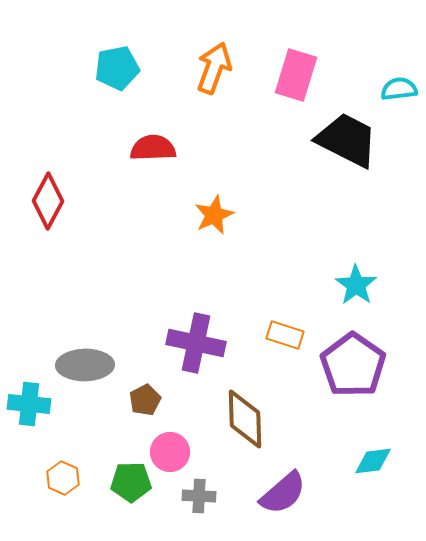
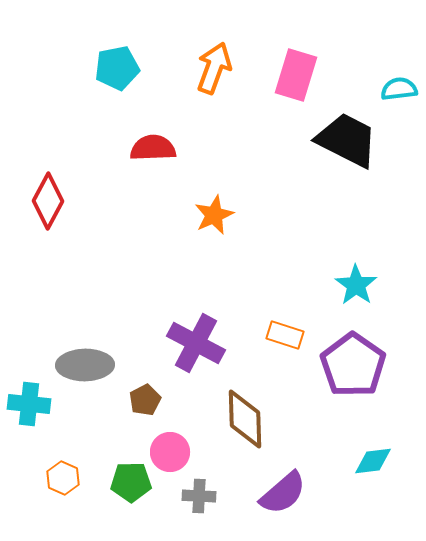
purple cross: rotated 16 degrees clockwise
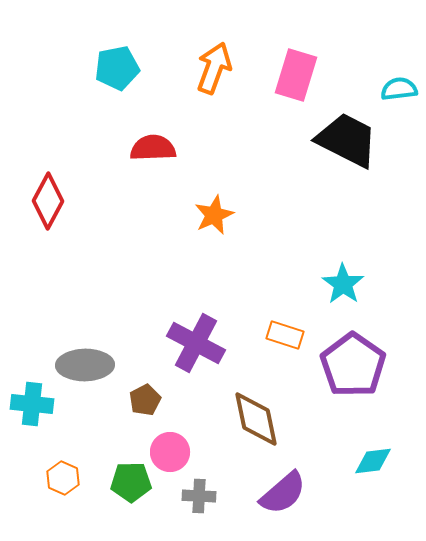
cyan star: moved 13 px left, 1 px up
cyan cross: moved 3 px right
brown diamond: moved 11 px right; rotated 10 degrees counterclockwise
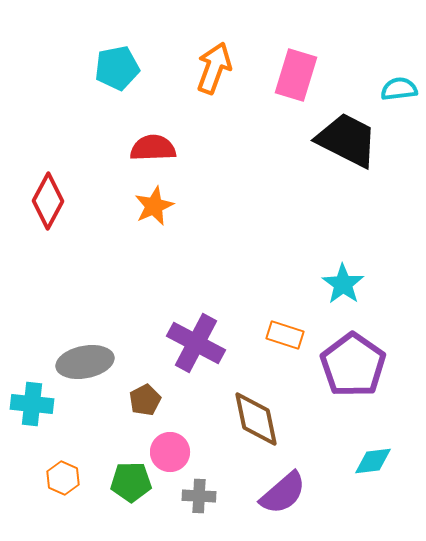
orange star: moved 60 px left, 9 px up
gray ellipse: moved 3 px up; rotated 10 degrees counterclockwise
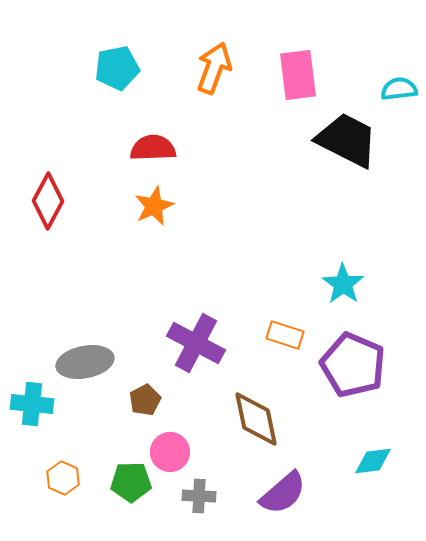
pink rectangle: moved 2 px right; rotated 24 degrees counterclockwise
purple pentagon: rotated 12 degrees counterclockwise
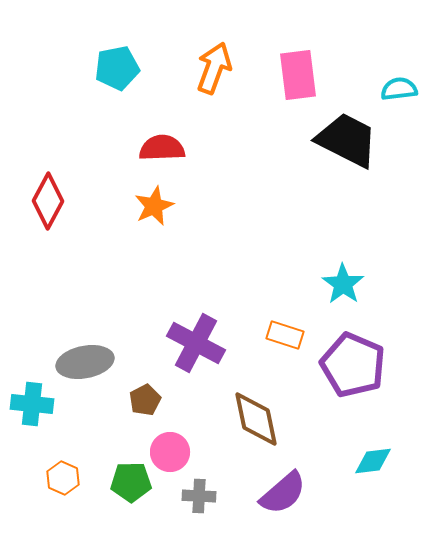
red semicircle: moved 9 px right
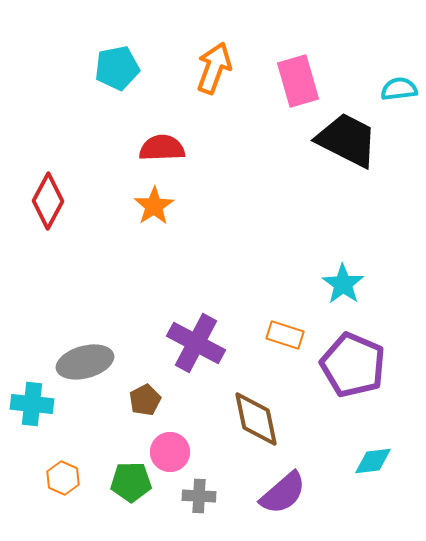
pink rectangle: moved 6 px down; rotated 9 degrees counterclockwise
orange star: rotated 9 degrees counterclockwise
gray ellipse: rotated 4 degrees counterclockwise
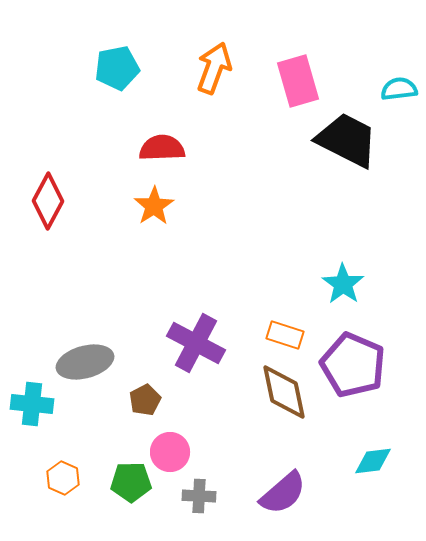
brown diamond: moved 28 px right, 27 px up
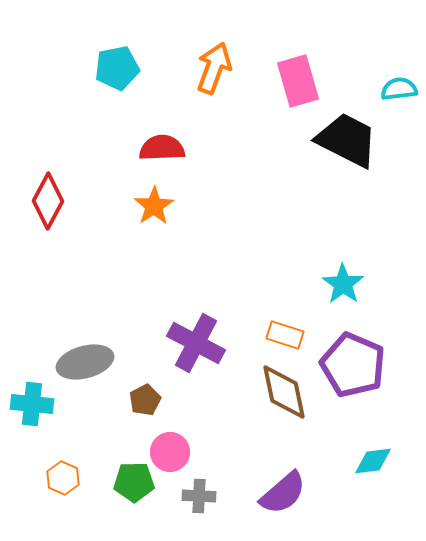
green pentagon: moved 3 px right
